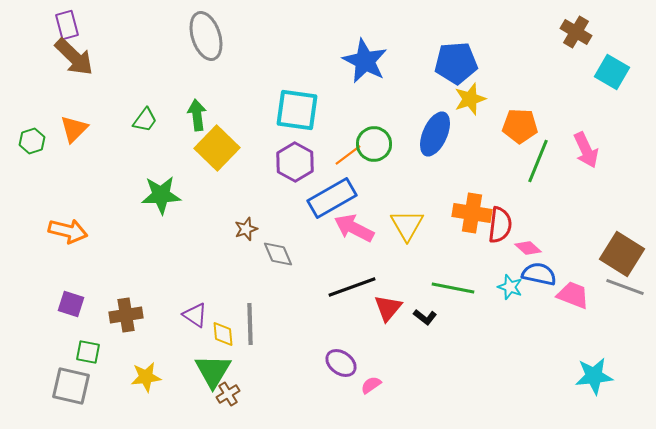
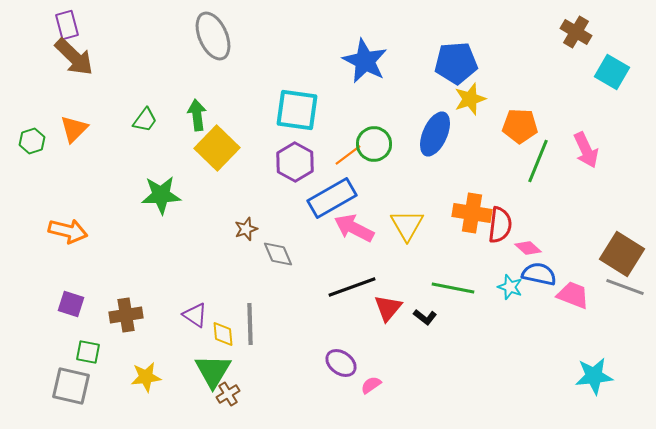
gray ellipse at (206, 36): moved 7 px right; rotated 6 degrees counterclockwise
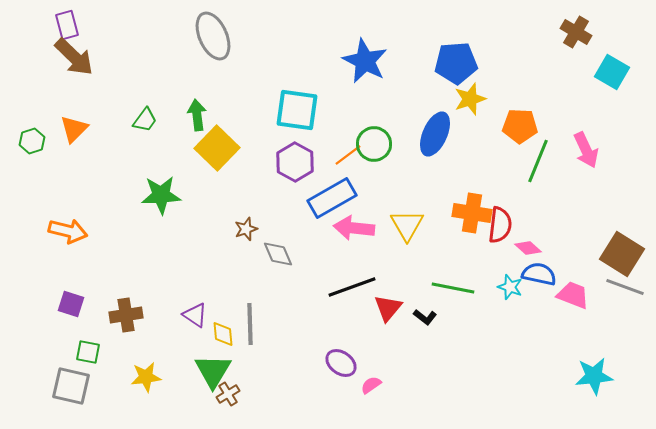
pink arrow at (354, 228): rotated 21 degrees counterclockwise
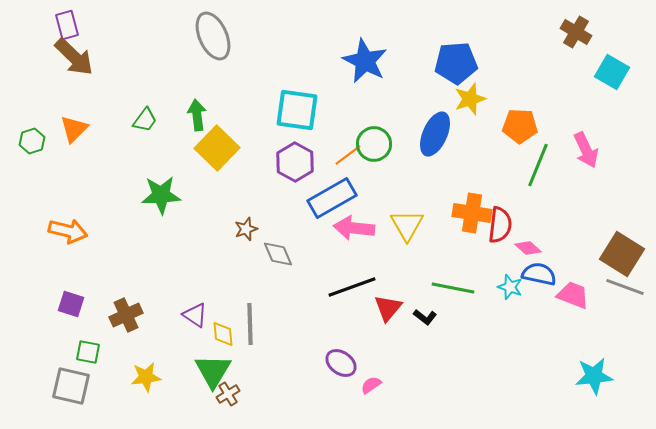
green line at (538, 161): moved 4 px down
brown cross at (126, 315): rotated 16 degrees counterclockwise
